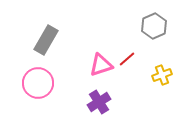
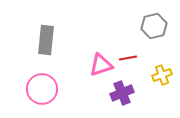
gray hexagon: rotated 10 degrees clockwise
gray rectangle: rotated 24 degrees counterclockwise
red line: moved 1 px right, 1 px up; rotated 30 degrees clockwise
pink circle: moved 4 px right, 6 px down
purple cross: moved 23 px right, 9 px up; rotated 10 degrees clockwise
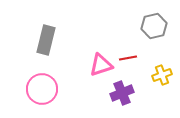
gray rectangle: rotated 8 degrees clockwise
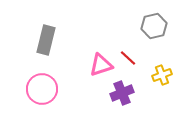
red line: rotated 54 degrees clockwise
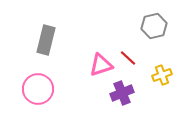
pink circle: moved 4 px left
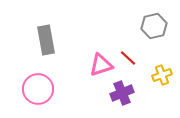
gray rectangle: rotated 24 degrees counterclockwise
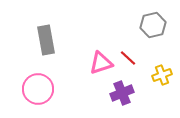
gray hexagon: moved 1 px left, 1 px up
pink triangle: moved 2 px up
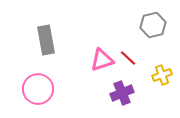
pink triangle: moved 1 px right, 3 px up
